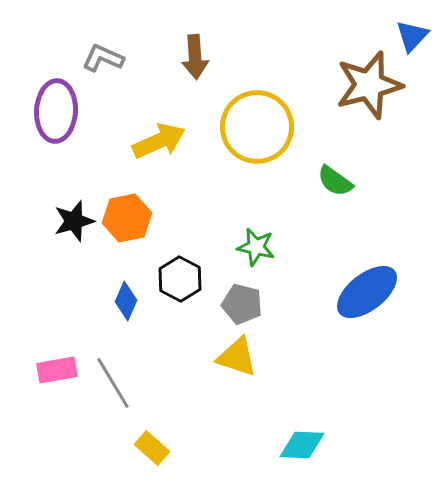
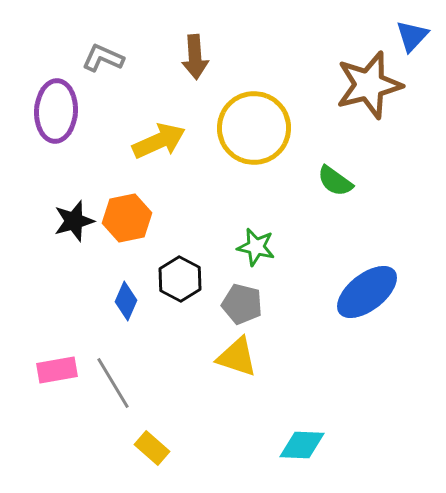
yellow circle: moved 3 px left, 1 px down
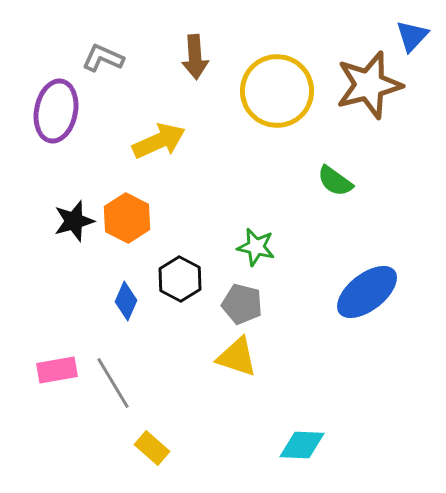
purple ellipse: rotated 8 degrees clockwise
yellow circle: moved 23 px right, 37 px up
orange hexagon: rotated 21 degrees counterclockwise
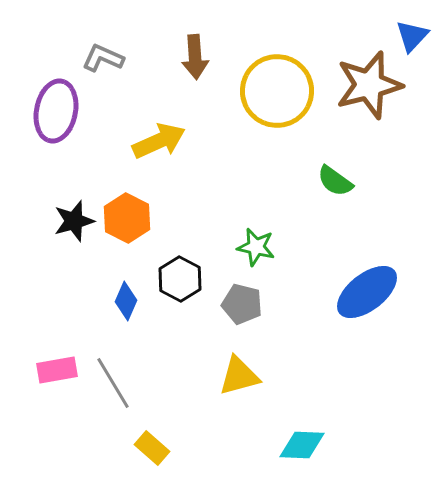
yellow triangle: moved 2 px right, 19 px down; rotated 33 degrees counterclockwise
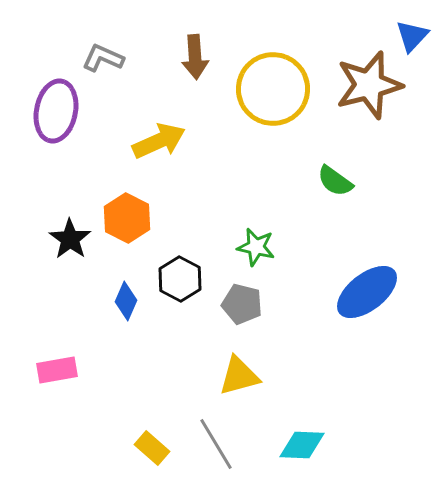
yellow circle: moved 4 px left, 2 px up
black star: moved 4 px left, 18 px down; rotated 21 degrees counterclockwise
gray line: moved 103 px right, 61 px down
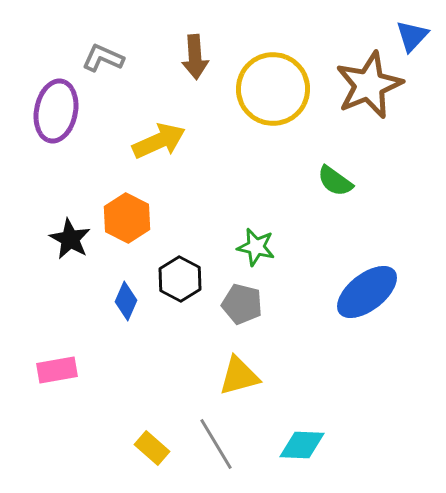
brown star: rotated 8 degrees counterclockwise
black star: rotated 6 degrees counterclockwise
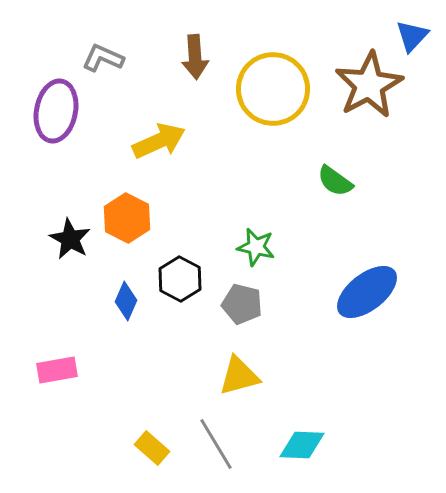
brown star: rotated 6 degrees counterclockwise
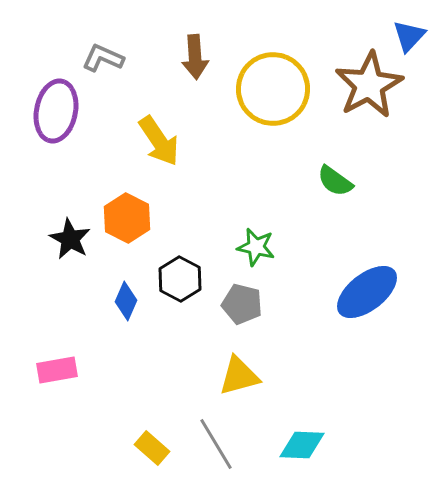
blue triangle: moved 3 px left
yellow arrow: rotated 80 degrees clockwise
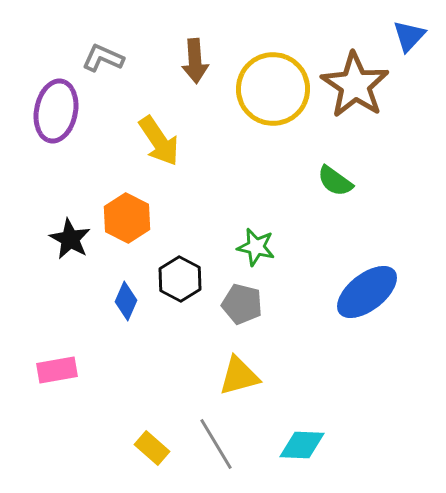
brown arrow: moved 4 px down
brown star: moved 14 px left; rotated 10 degrees counterclockwise
